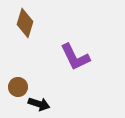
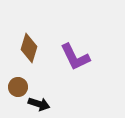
brown diamond: moved 4 px right, 25 px down
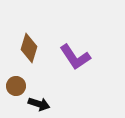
purple L-shape: rotated 8 degrees counterclockwise
brown circle: moved 2 px left, 1 px up
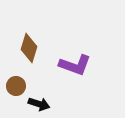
purple L-shape: moved 8 px down; rotated 36 degrees counterclockwise
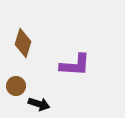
brown diamond: moved 6 px left, 5 px up
purple L-shape: rotated 16 degrees counterclockwise
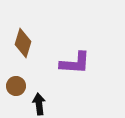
purple L-shape: moved 2 px up
black arrow: rotated 115 degrees counterclockwise
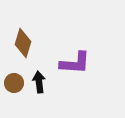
brown circle: moved 2 px left, 3 px up
black arrow: moved 22 px up
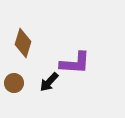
black arrow: moved 10 px right; rotated 130 degrees counterclockwise
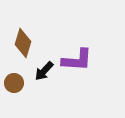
purple L-shape: moved 2 px right, 3 px up
black arrow: moved 5 px left, 11 px up
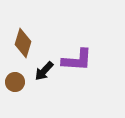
brown circle: moved 1 px right, 1 px up
